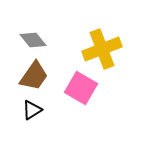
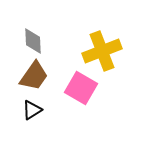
gray diamond: moved 1 px down; rotated 36 degrees clockwise
yellow cross: moved 2 px down
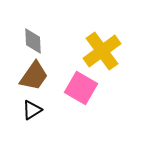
yellow cross: rotated 15 degrees counterclockwise
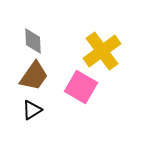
pink square: moved 1 px up
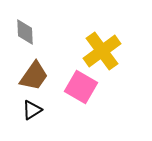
gray diamond: moved 8 px left, 9 px up
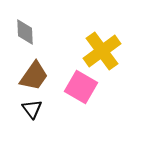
black triangle: moved 1 px up; rotated 35 degrees counterclockwise
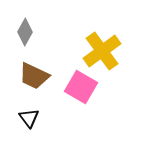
gray diamond: rotated 32 degrees clockwise
brown trapezoid: rotated 80 degrees clockwise
black triangle: moved 3 px left, 9 px down
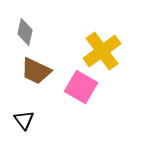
gray diamond: rotated 16 degrees counterclockwise
brown trapezoid: moved 2 px right, 5 px up
black triangle: moved 5 px left, 2 px down
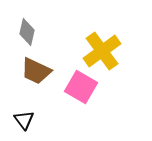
gray diamond: moved 2 px right
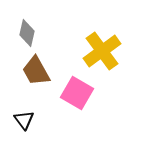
gray diamond: moved 1 px down
brown trapezoid: rotated 36 degrees clockwise
pink square: moved 4 px left, 6 px down
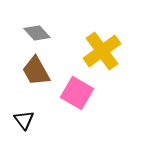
gray diamond: moved 10 px right; rotated 56 degrees counterclockwise
